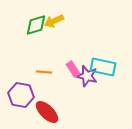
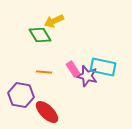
green diamond: moved 4 px right, 10 px down; rotated 75 degrees clockwise
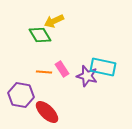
pink rectangle: moved 11 px left
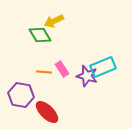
cyan rectangle: rotated 35 degrees counterclockwise
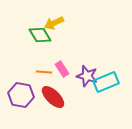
yellow arrow: moved 2 px down
cyan rectangle: moved 3 px right, 15 px down
red ellipse: moved 6 px right, 15 px up
